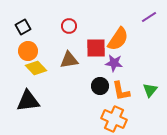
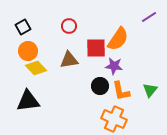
purple star: moved 3 px down
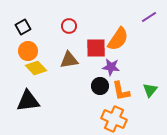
purple star: moved 3 px left, 1 px down
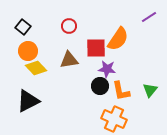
black square: rotated 21 degrees counterclockwise
purple star: moved 4 px left, 2 px down
black triangle: rotated 20 degrees counterclockwise
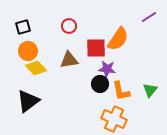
black square: rotated 35 degrees clockwise
black circle: moved 2 px up
black triangle: rotated 10 degrees counterclockwise
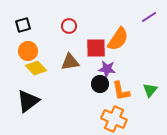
black square: moved 2 px up
brown triangle: moved 1 px right, 2 px down
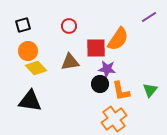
black triangle: moved 2 px right; rotated 45 degrees clockwise
orange cross: rotated 30 degrees clockwise
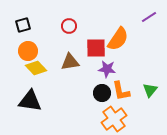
black circle: moved 2 px right, 9 px down
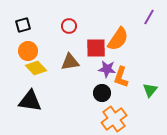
purple line: rotated 28 degrees counterclockwise
orange L-shape: moved 14 px up; rotated 30 degrees clockwise
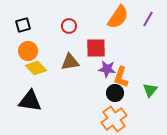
purple line: moved 1 px left, 2 px down
orange semicircle: moved 22 px up
black circle: moved 13 px right
